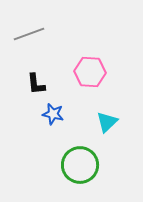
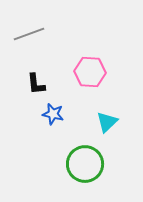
green circle: moved 5 px right, 1 px up
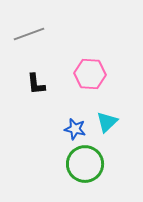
pink hexagon: moved 2 px down
blue star: moved 22 px right, 15 px down
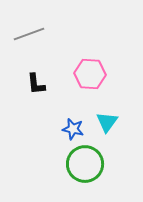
cyan triangle: rotated 10 degrees counterclockwise
blue star: moved 2 px left
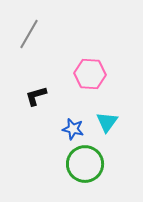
gray line: rotated 40 degrees counterclockwise
black L-shape: moved 12 px down; rotated 80 degrees clockwise
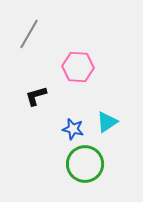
pink hexagon: moved 12 px left, 7 px up
cyan triangle: rotated 20 degrees clockwise
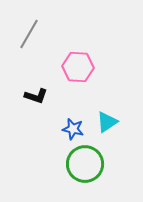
black L-shape: rotated 145 degrees counterclockwise
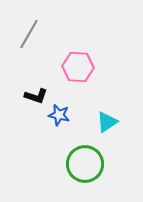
blue star: moved 14 px left, 14 px up
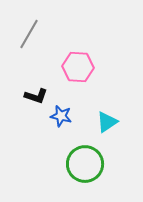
blue star: moved 2 px right, 1 px down
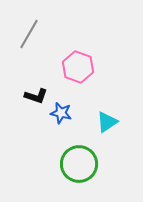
pink hexagon: rotated 16 degrees clockwise
blue star: moved 3 px up
green circle: moved 6 px left
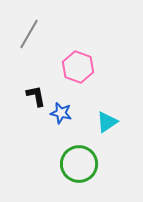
black L-shape: rotated 120 degrees counterclockwise
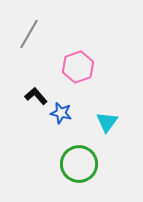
pink hexagon: rotated 20 degrees clockwise
black L-shape: rotated 30 degrees counterclockwise
cyan triangle: rotated 20 degrees counterclockwise
